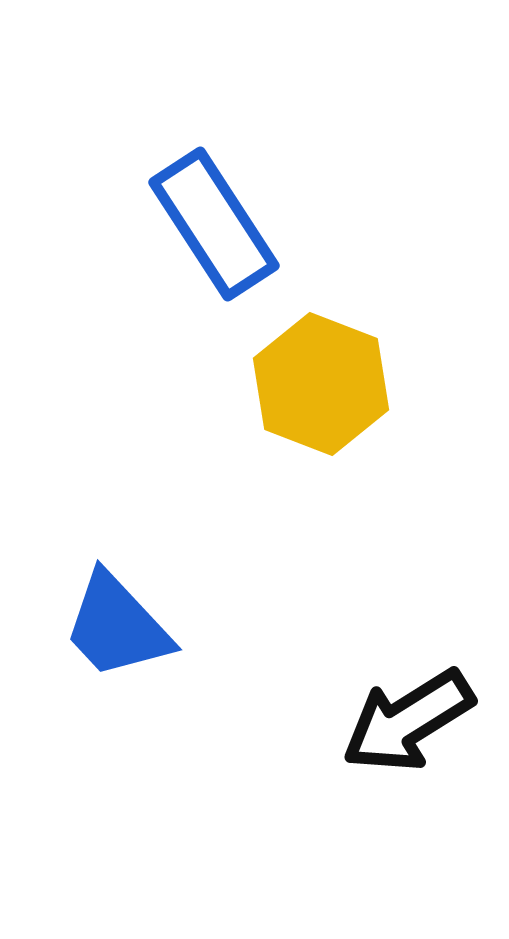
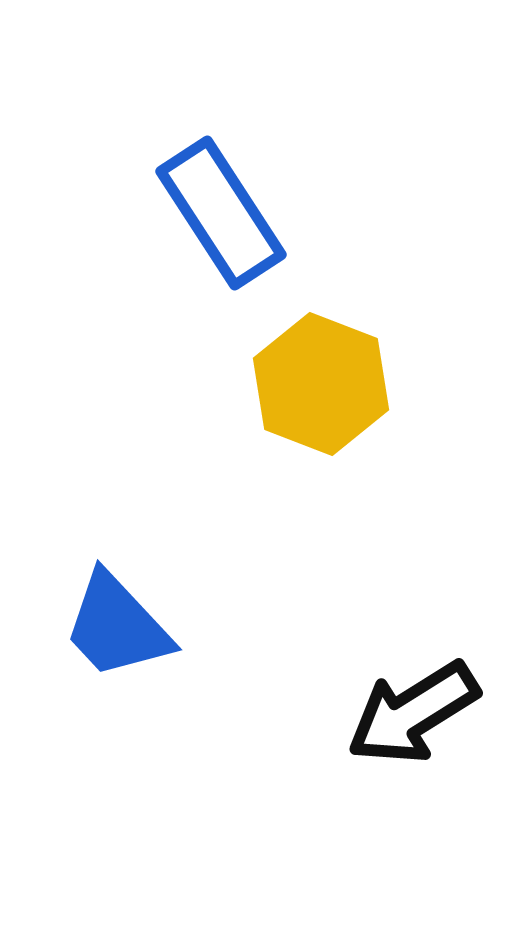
blue rectangle: moved 7 px right, 11 px up
black arrow: moved 5 px right, 8 px up
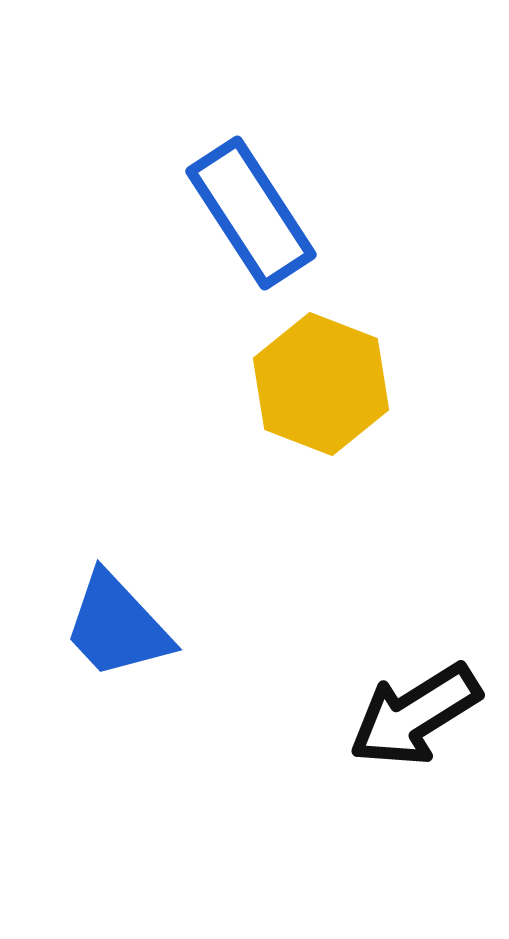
blue rectangle: moved 30 px right
black arrow: moved 2 px right, 2 px down
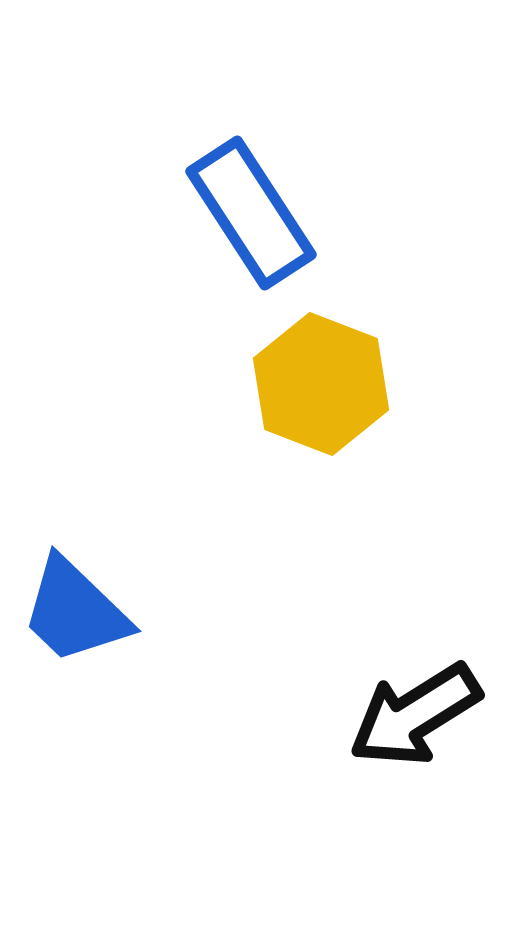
blue trapezoid: moved 42 px left, 15 px up; rotated 3 degrees counterclockwise
